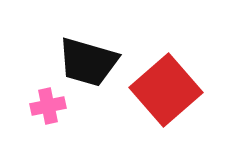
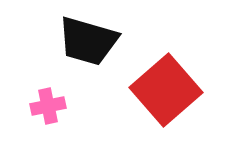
black trapezoid: moved 21 px up
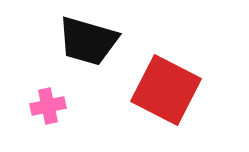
red square: rotated 22 degrees counterclockwise
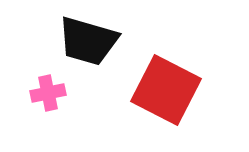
pink cross: moved 13 px up
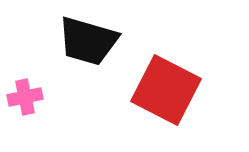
pink cross: moved 23 px left, 4 px down
